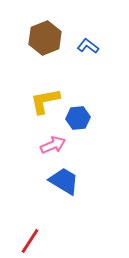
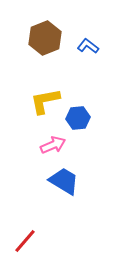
red line: moved 5 px left; rotated 8 degrees clockwise
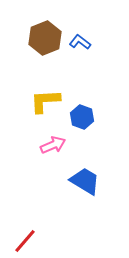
blue L-shape: moved 8 px left, 4 px up
yellow L-shape: rotated 8 degrees clockwise
blue hexagon: moved 4 px right, 1 px up; rotated 25 degrees clockwise
blue trapezoid: moved 21 px right
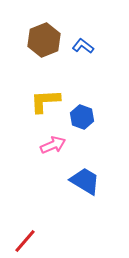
brown hexagon: moved 1 px left, 2 px down
blue L-shape: moved 3 px right, 4 px down
